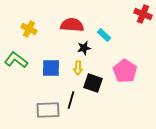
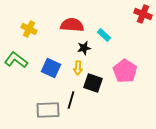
blue square: rotated 24 degrees clockwise
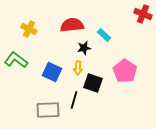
red semicircle: rotated 10 degrees counterclockwise
blue square: moved 1 px right, 4 px down
black line: moved 3 px right
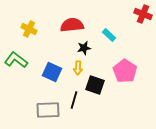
cyan rectangle: moved 5 px right
black square: moved 2 px right, 2 px down
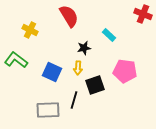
red semicircle: moved 3 px left, 9 px up; rotated 65 degrees clockwise
yellow cross: moved 1 px right, 1 px down
pink pentagon: rotated 25 degrees counterclockwise
black square: rotated 36 degrees counterclockwise
